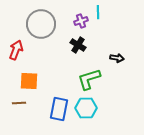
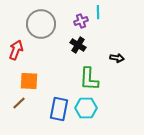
green L-shape: rotated 70 degrees counterclockwise
brown line: rotated 40 degrees counterclockwise
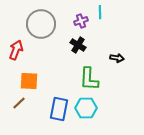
cyan line: moved 2 px right
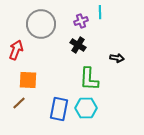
orange square: moved 1 px left, 1 px up
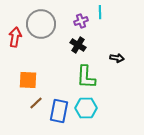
red arrow: moved 1 px left, 13 px up; rotated 12 degrees counterclockwise
green L-shape: moved 3 px left, 2 px up
brown line: moved 17 px right
blue rectangle: moved 2 px down
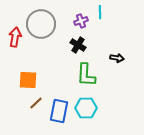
green L-shape: moved 2 px up
